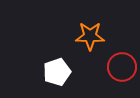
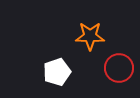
red circle: moved 3 px left, 1 px down
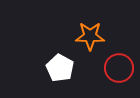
white pentagon: moved 3 px right, 4 px up; rotated 24 degrees counterclockwise
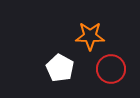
red circle: moved 8 px left, 1 px down
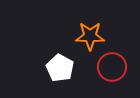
red circle: moved 1 px right, 2 px up
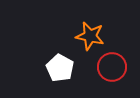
orange star: rotated 12 degrees clockwise
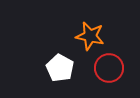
red circle: moved 3 px left, 1 px down
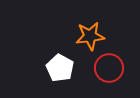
orange star: rotated 20 degrees counterclockwise
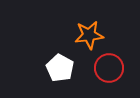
orange star: moved 1 px left, 1 px up
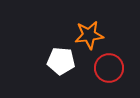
white pentagon: moved 1 px right, 7 px up; rotated 24 degrees counterclockwise
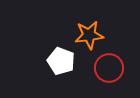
white pentagon: rotated 16 degrees clockwise
